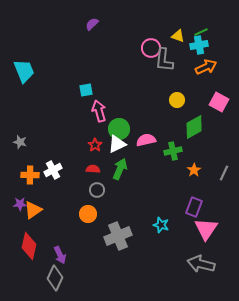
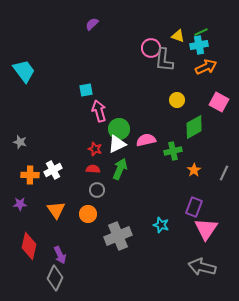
cyan trapezoid: rotated 15 degrees counterclockwise
red star: moved 4 px down; rotated 16 degrees counterclockwise
orange triangle: moved 23 px right; rotated 30 degrees counterclockwise
gray arrow: moved 1 px right, 3 px down
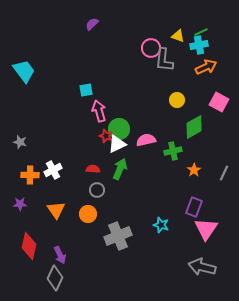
red star: moved 11 px right, 13 px up
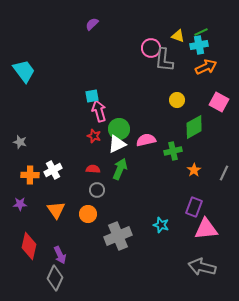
cyan square: moved 6 px right, 6 px down
red star: moved 12 px left
pink triangle: rotated 50 degrees clockwise
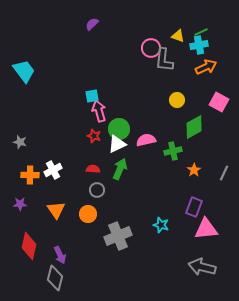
gray diamond: rotated 10 degrees counterclockwise
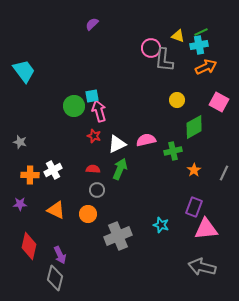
green circle: moved 45 px left, 23 px up
orange triangle: rotated 30 degrees counterclockwise
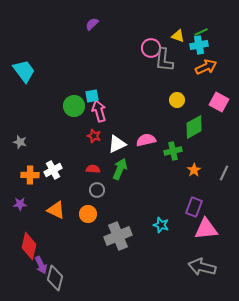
purple arrow: moved 19 px left, 10 px down
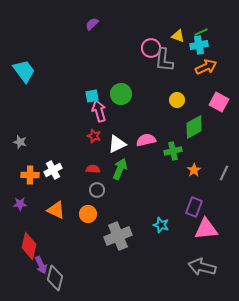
green circle: moved 47 px right, 12 px up
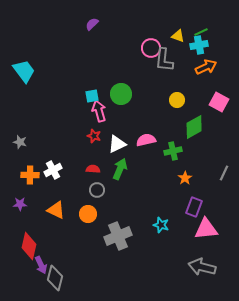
orange star: moved 9 px left, 8 px down
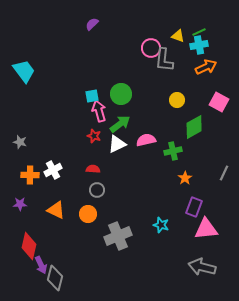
green line: moved 2 px left
green arrow: moved 45 px up; rotated 30 degrees clockwise
